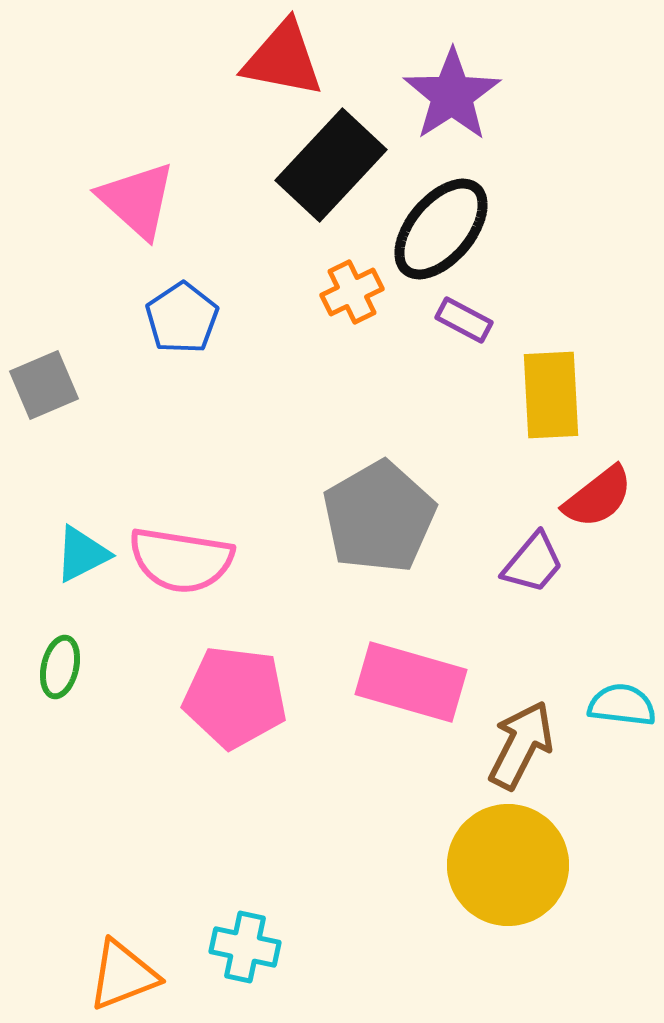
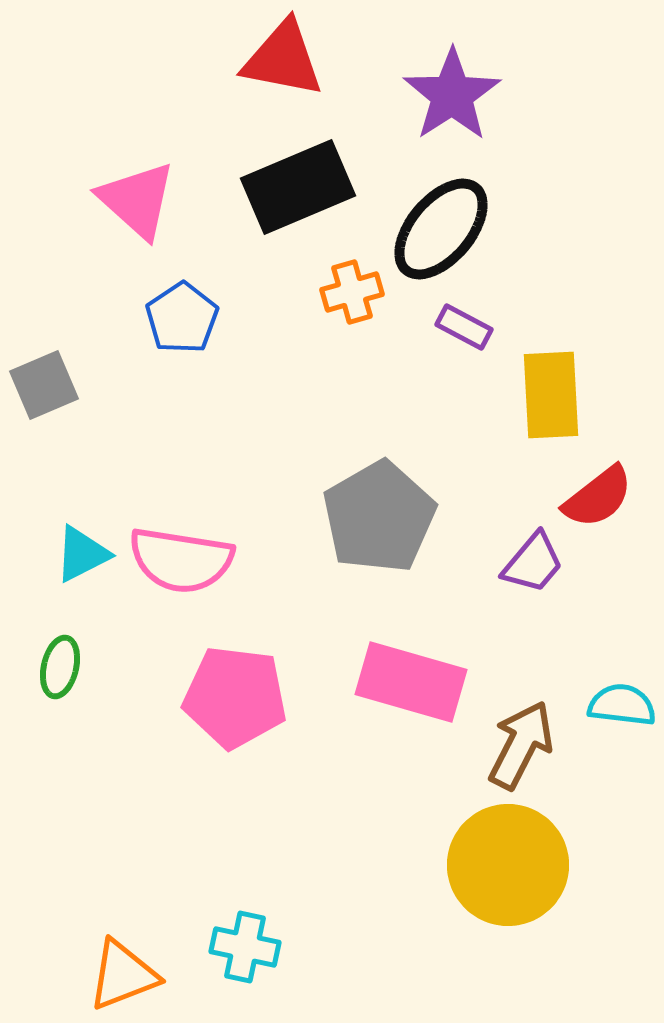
black rectangle: moved 33 px left, 22 px down; rotated 24 degrees clockwise
orange cross: rotated 10 degrees clockwise
purple rectangle: moved 7 px down
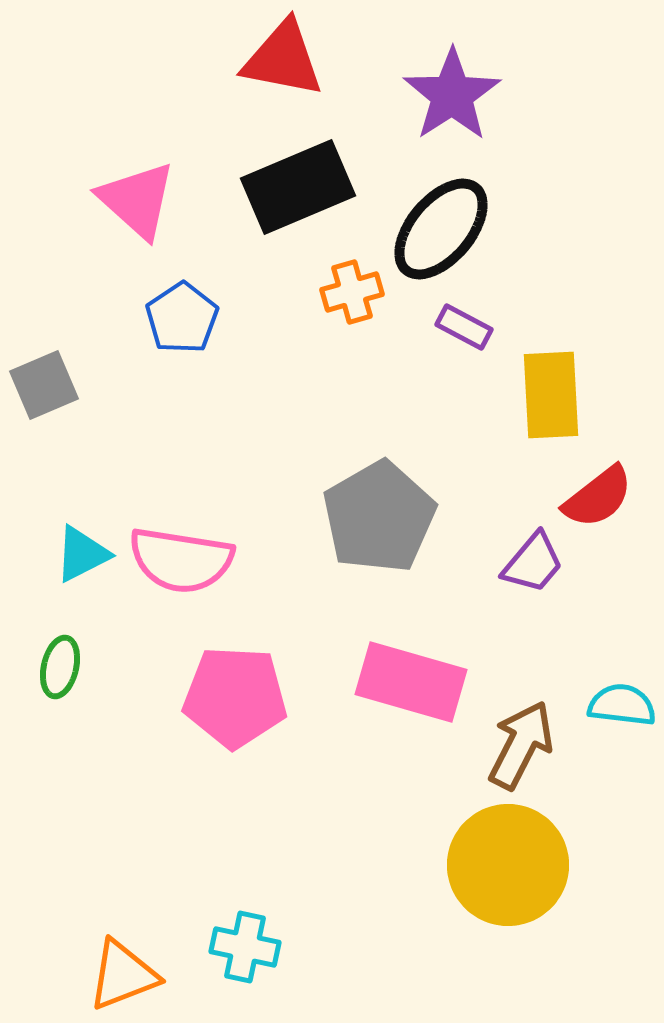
pink pentagon: rotated 4 degrees counterclockwise
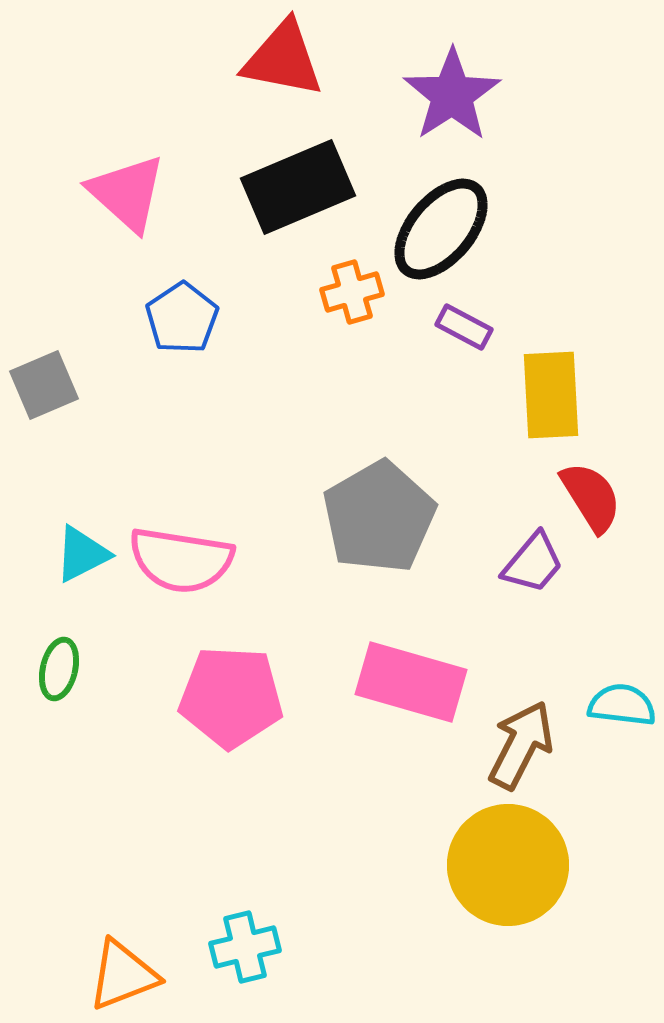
pink triangle: moved 10 px left, 7 px up
red semicircle: moved 7 px left; rotated 84 degrees counterclockwise
green ellipse: moved 1 px left, 2 px down
pink pentagon: moved 4 px left
cyan cross: rotated 26 degrees counterclockwise
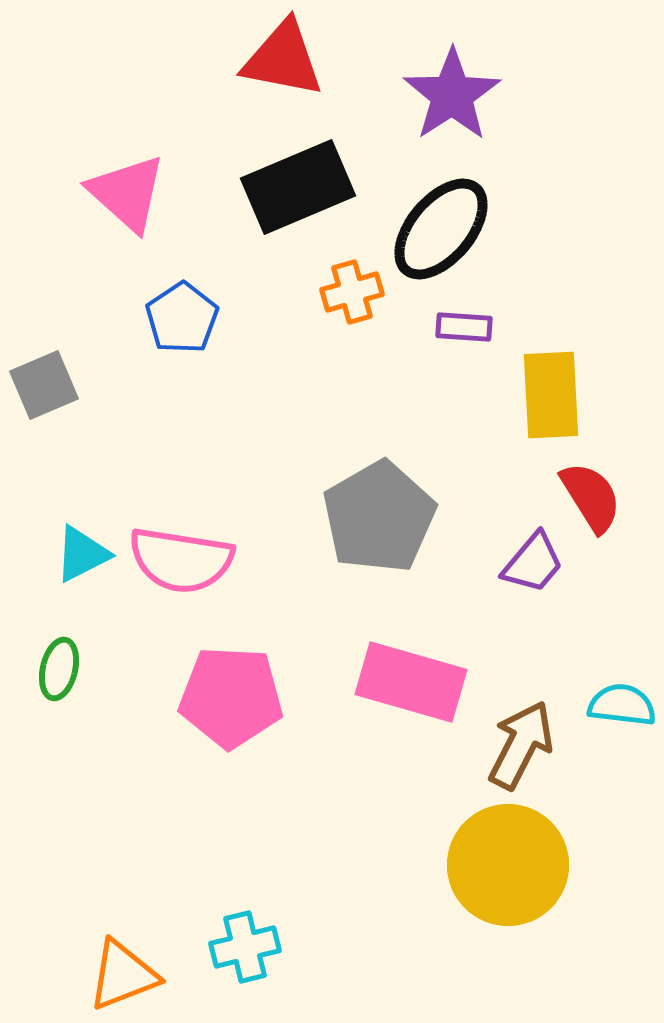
purple rectangle: rotated 24 degrees counterclockwise
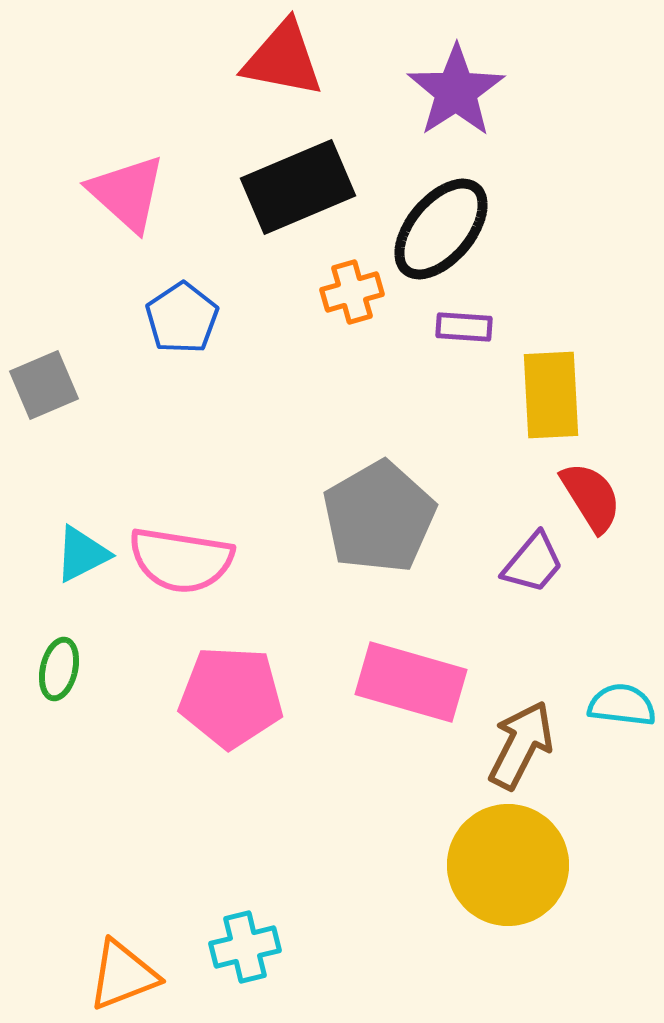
purple star: moved 4 px right, 4 px up
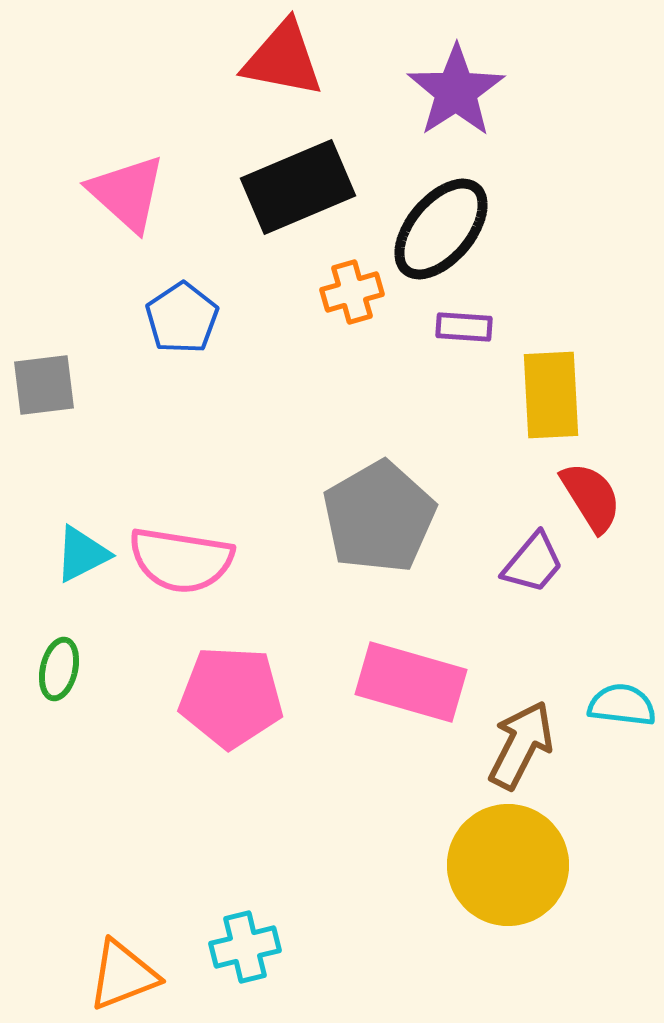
gray square: rotated 16 degrees clockwise
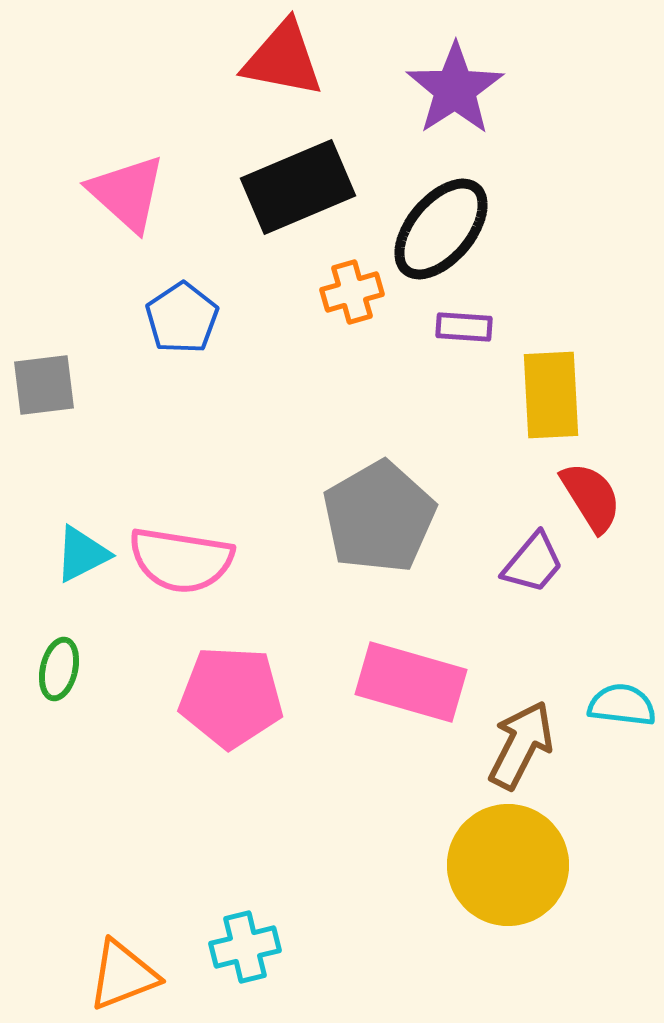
purple star: moved 1 px left, 2 px up
